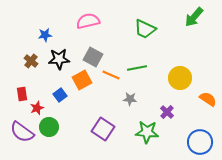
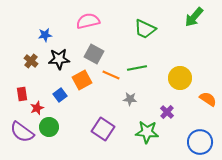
gray square: moved 1 px right, 3 px up
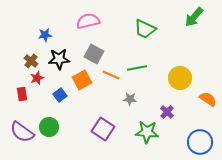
red star: moved 30 px up
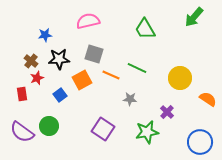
green trapezoid: rotated 35 degrees clockwise
gray square: rotated 12 degrees counterclockwise
green line: rotated 36 degrees clockwise
green circle: moved 1 px up
green star: rotated 15 degrees counterclockwise
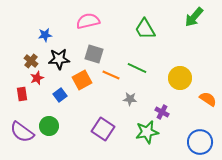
purple cross: moved 5 px left; rotated 16 degrees counterclockwise
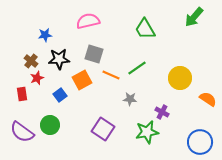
green line: rotated 60 degrees counterclockwise
green circle: moved 1 px right, 1 px up
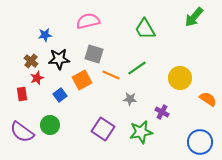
green star: moved 6 px left
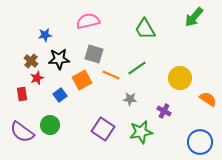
purple cross: moved 2 px right, 1 px up
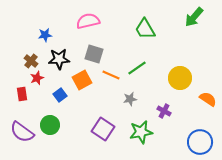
gray star: rotated 16 degrees counterclockwise
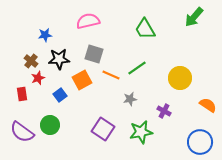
red star: moved 1 px right
orange semicircle: moved 6 px down
